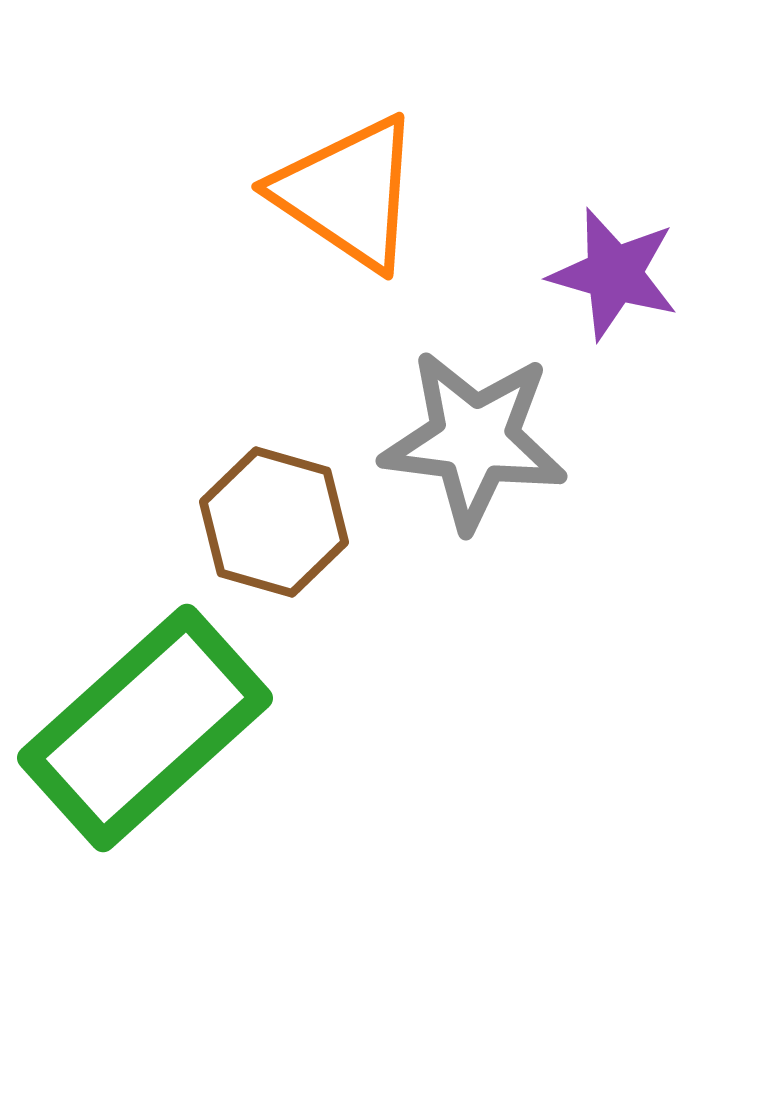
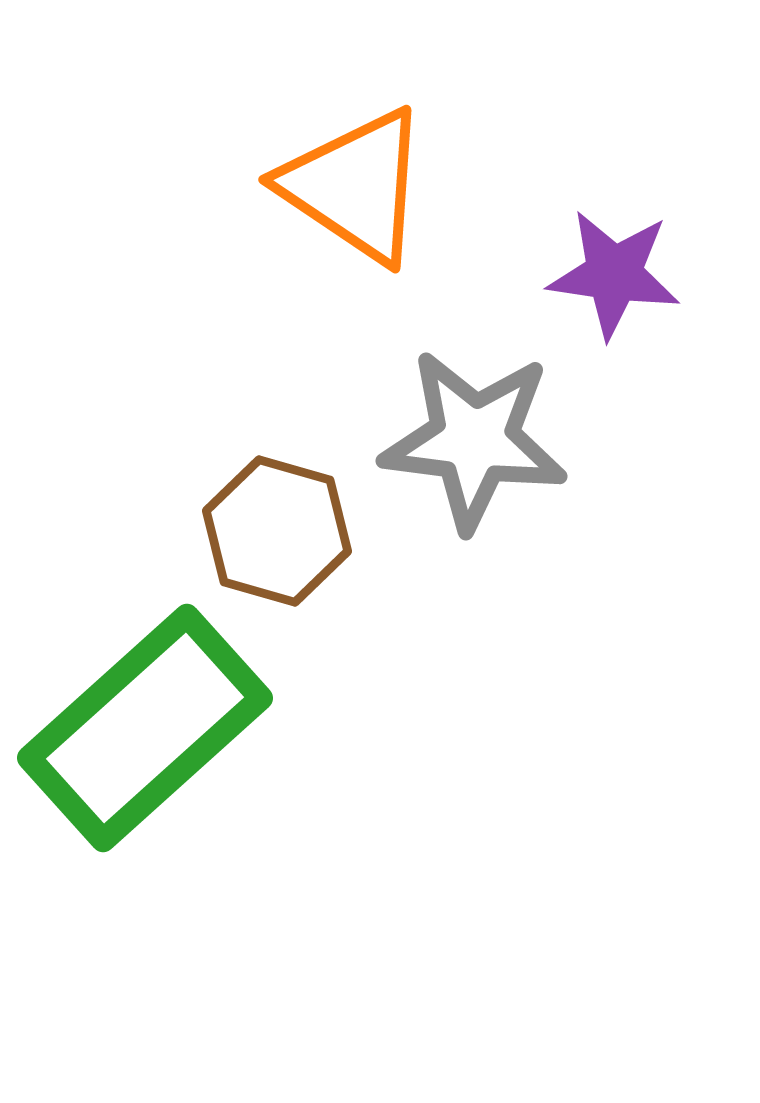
orange triangle: moved 7 px right, 7 px up
purple star: rotated 8 degrees counterclockwise
brown hexagon: moved 3 px right, 9 px down
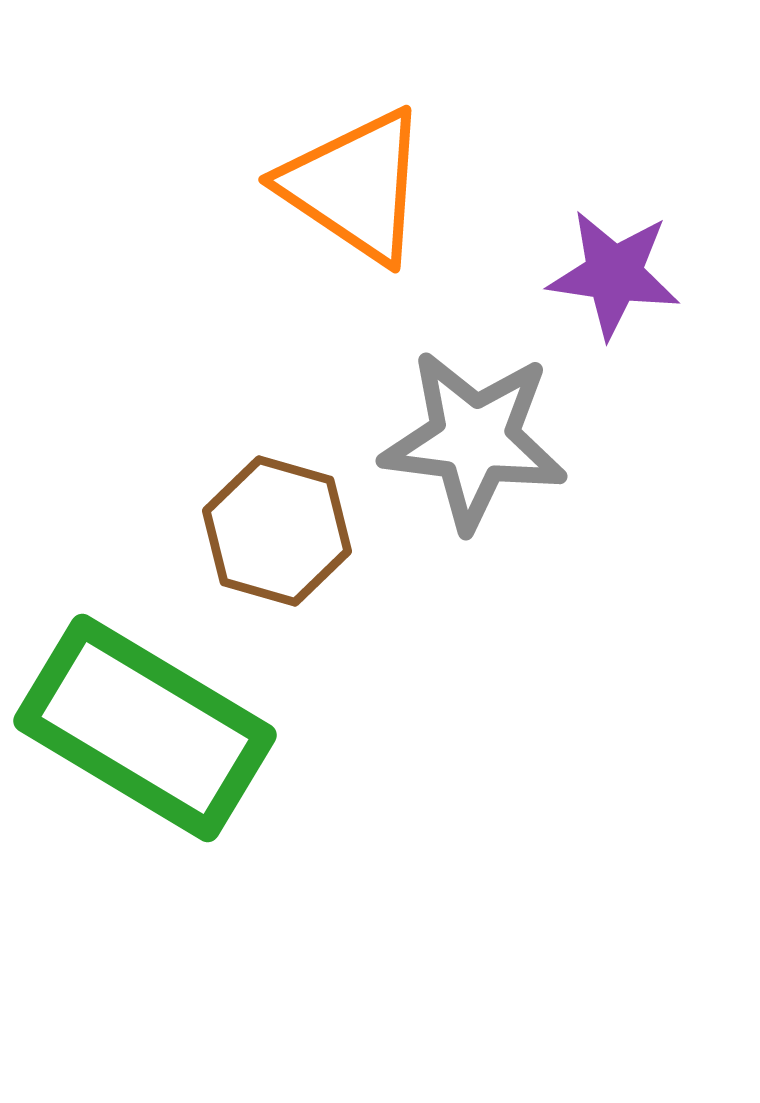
green rectangle: rotated 73 degrees clockwise
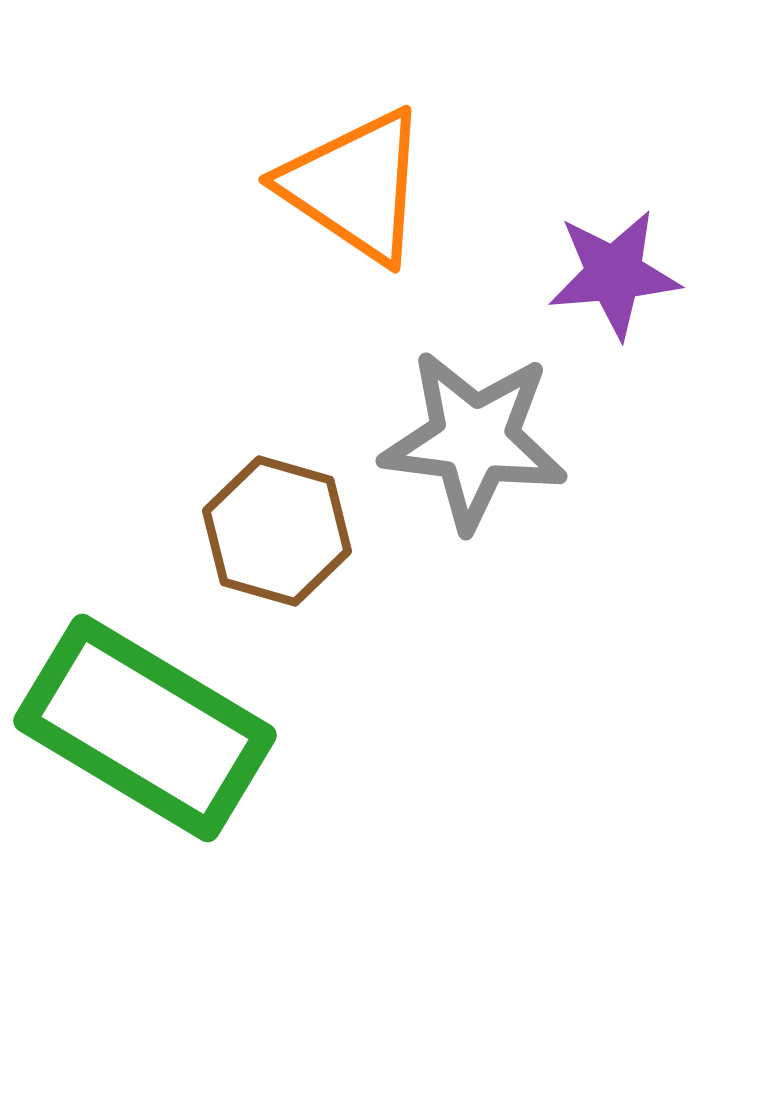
purple star: rotated 13 degrees counterclockwise
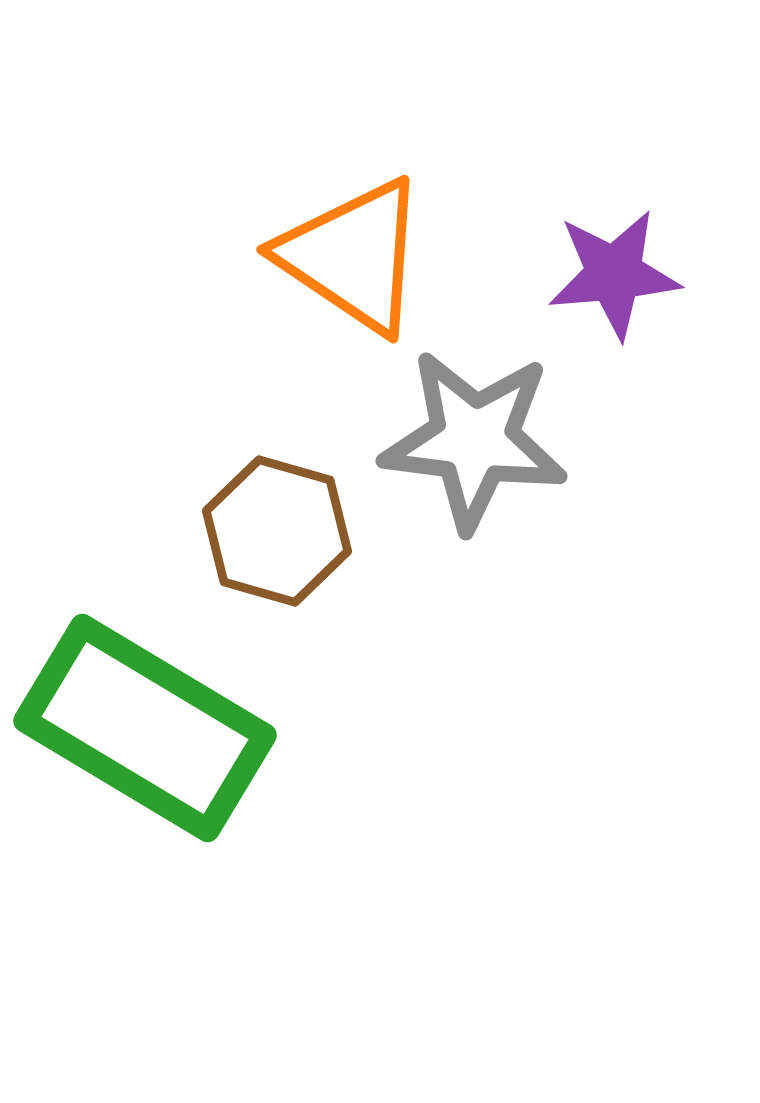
orange triangle: moved 2 px left, 70 px down
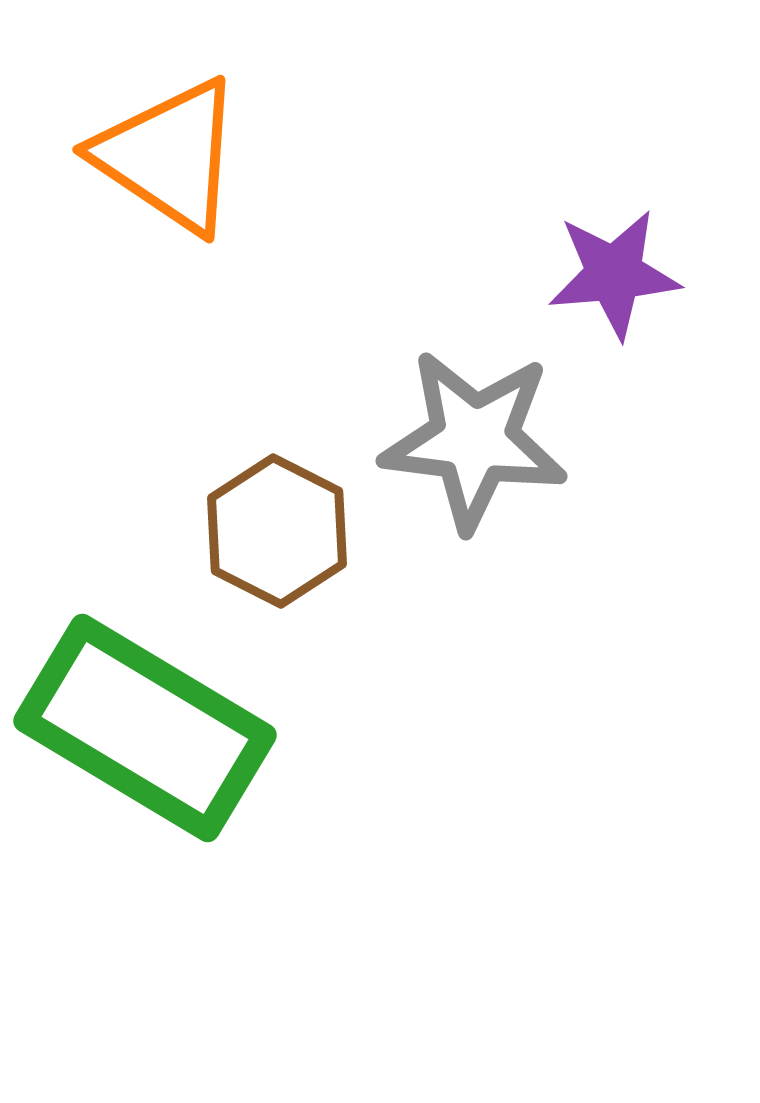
orange triangle: moved 184 px left, 100 px up
brown hexagon: rotated 11 degrees clockwise
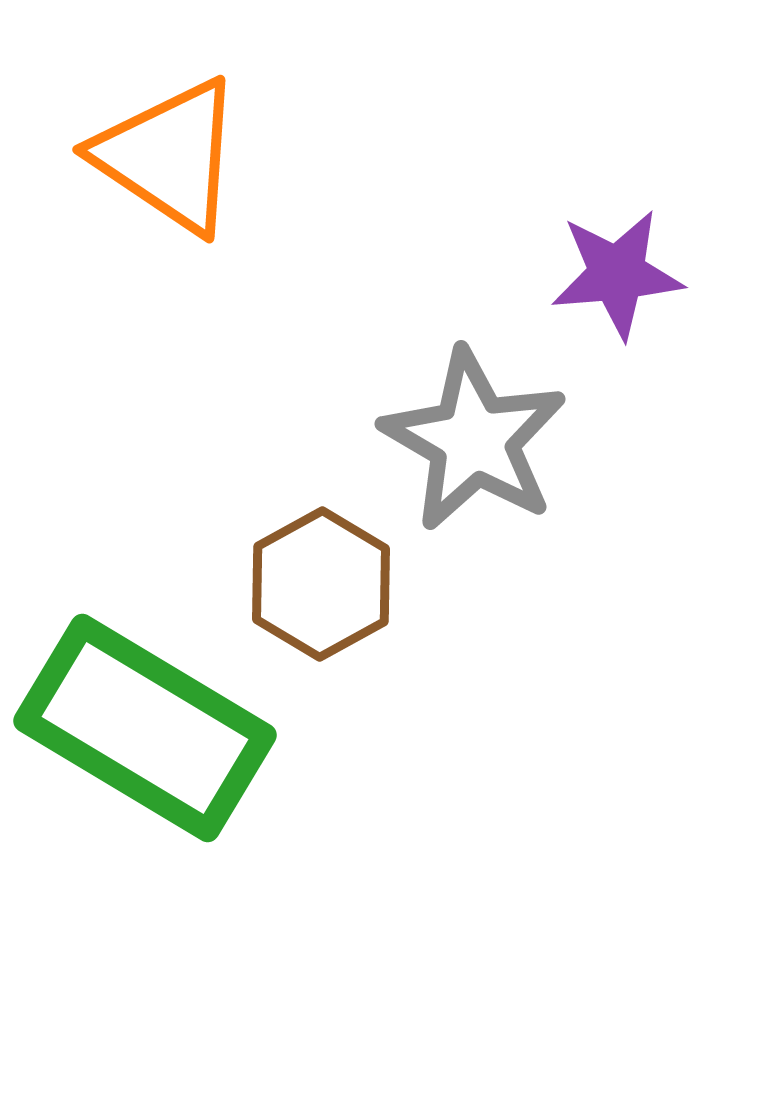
purple star: moved 3 px right
gray star: rotated 23 degrees clockwise
brown hexagon: moved 44 px right, 53 px down; rotated 4 degrees clockwise
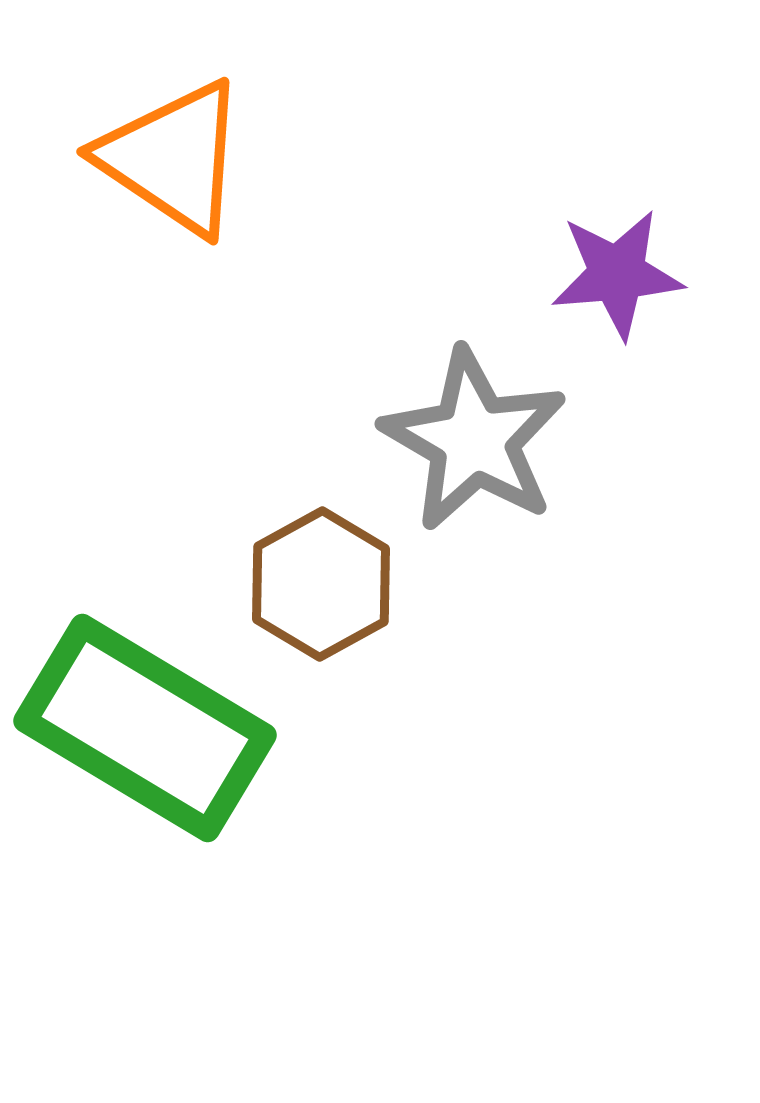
orange triangle: moved 4 px right, 2 px down
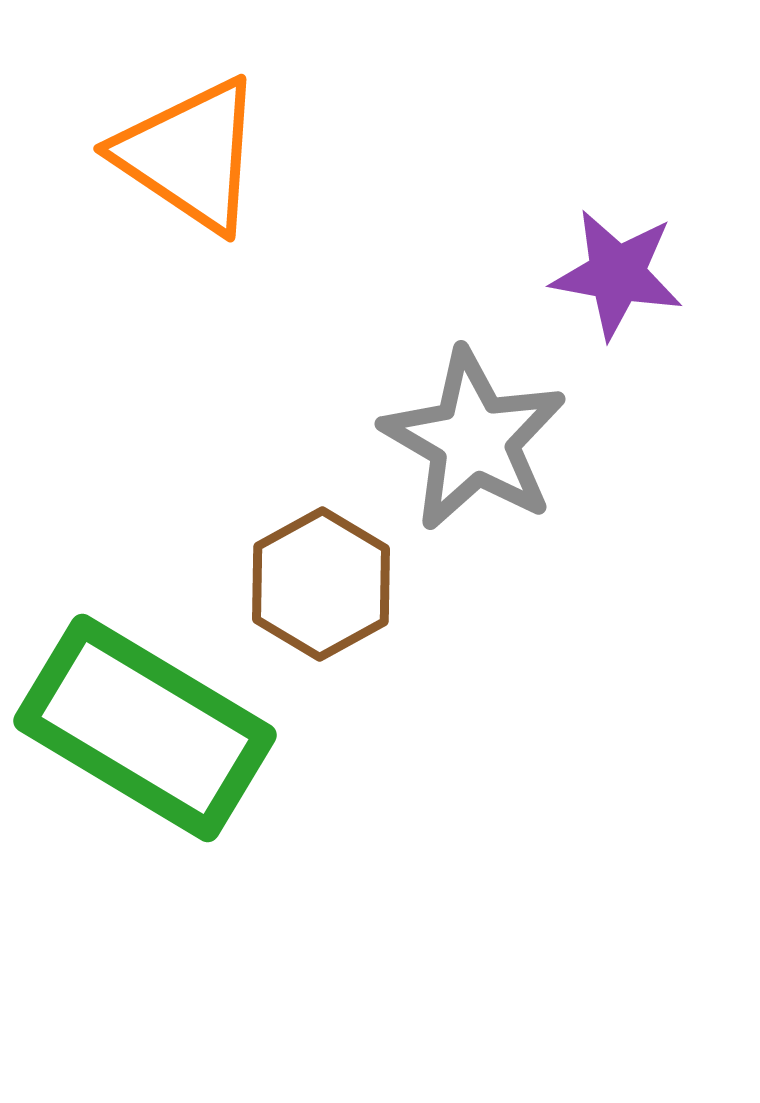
orange triangle: moved 17 px right, 3 px up
purple star: rotated 15 degrees clockwise
